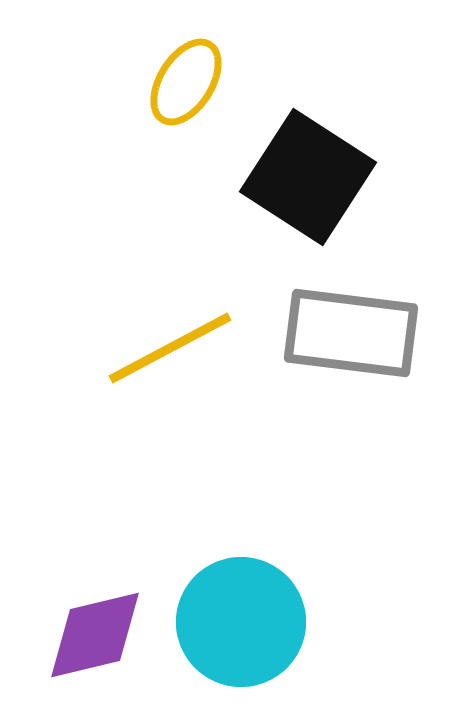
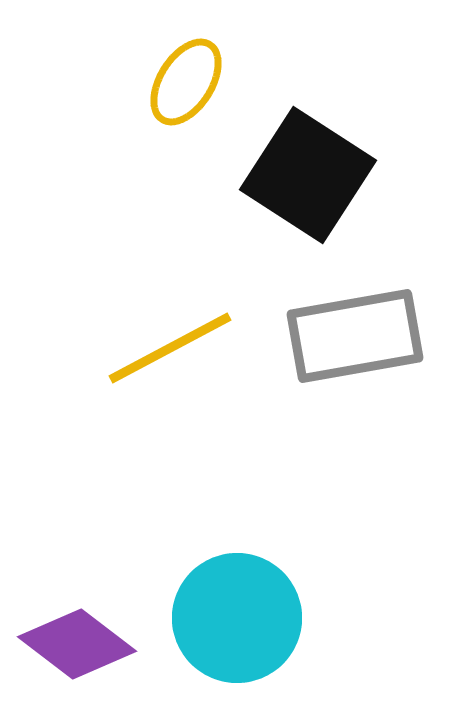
black square: moved 2 px up
gray rectangle: moved 4 px right, 3 px down; rotated 17 degrees counterclockwise
cyan circle: moved 4 px left, 4 px up
purple diamond: moved 18 px left, 9 px down; rotated 51 degrees clockwise
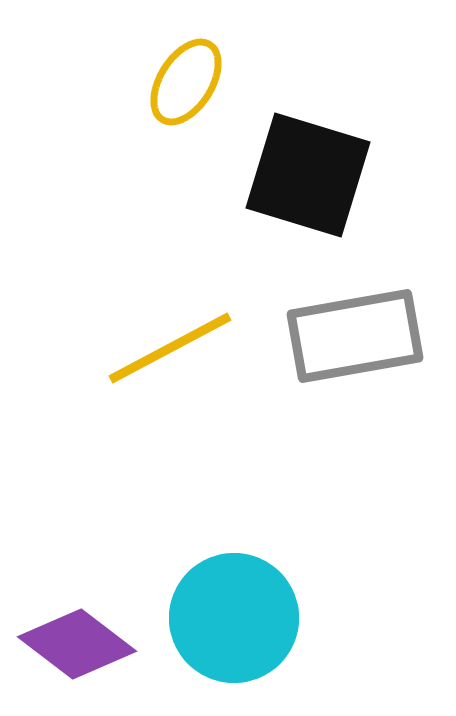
black square: rotated 16 degrees counterclockwise
cyan circle: moved 3 px left
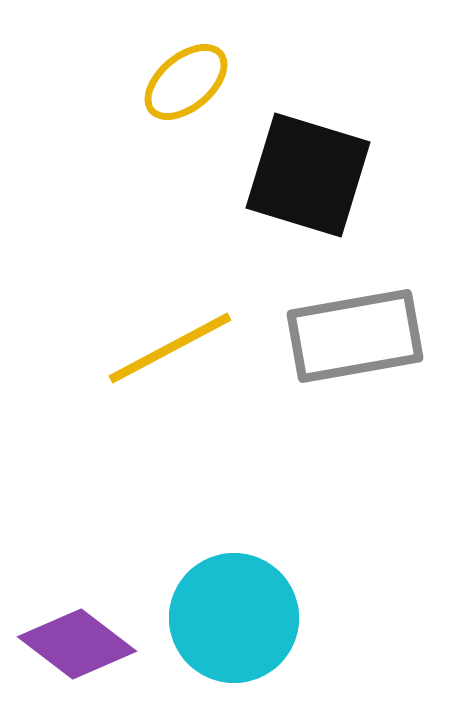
yellow ellipse: rotated 18 degrees clockwise
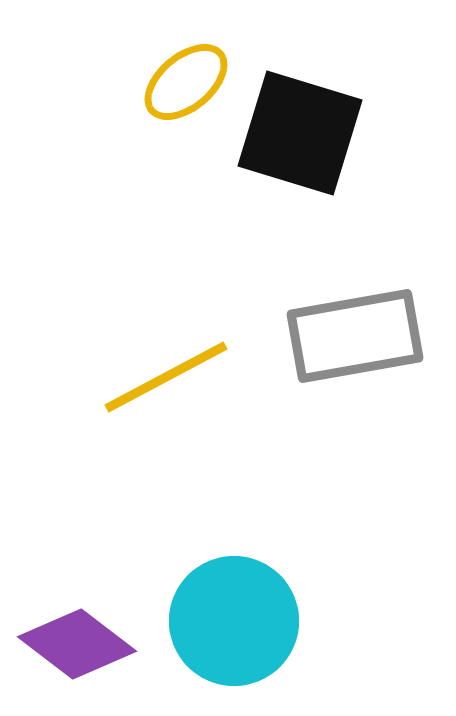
black square: moved 8 px left, 42 px up
yellow line: moved 4 px left, 29 px down
cyan circle: moved 3 px down
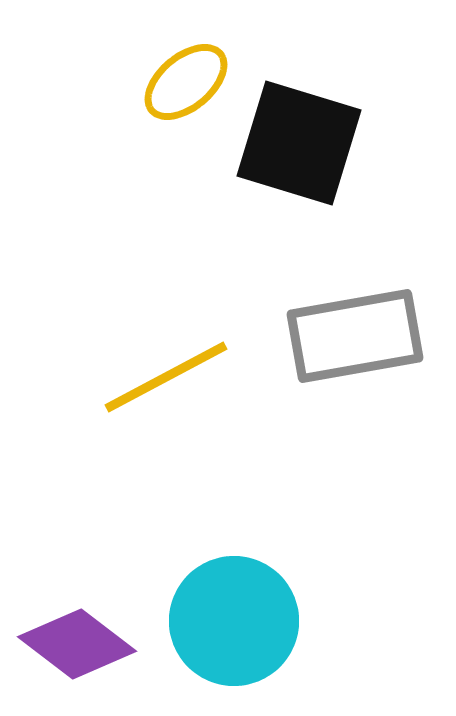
black square: moved 1 px left, 10 px down
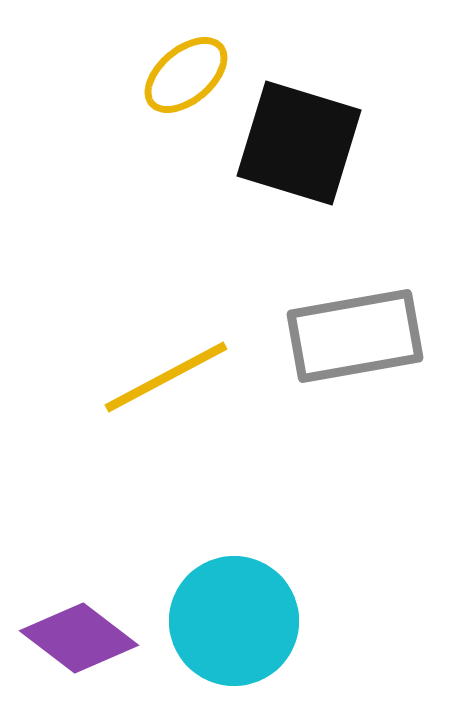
yellow ellipse: moved 7 px up
purple diamond: moved 2 px right, 6 px up
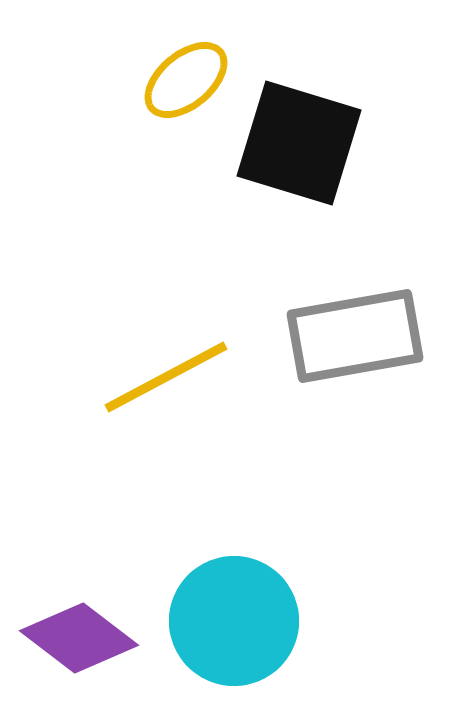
yellow ellipse: moved 5 px down
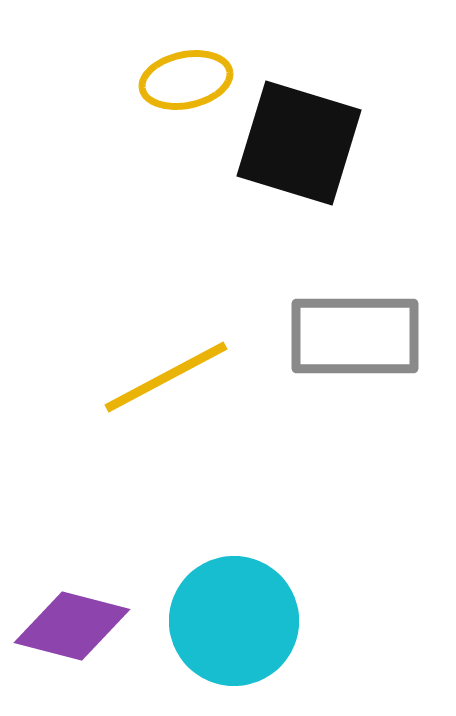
yellow ellipse: rotated 28 degrees clockwise
gray rectangle: rotated 10 degrees clockwise
purple diamond: moved 7 px left, 12 px up; rotated 23 degrees counterclockwise
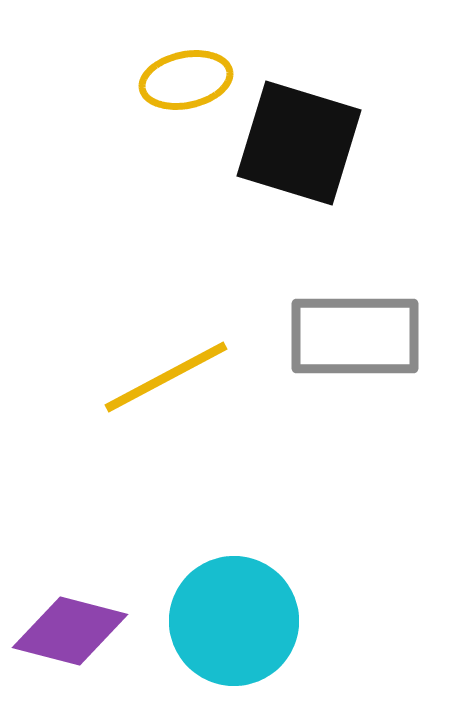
purple diamond: moved 2 px left, 5 px down
